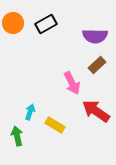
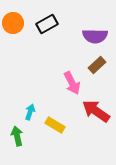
black rectangle: moved 1 px right
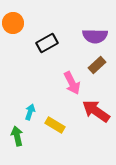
black rectangle: moved 19 px down
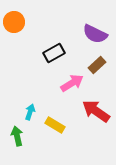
orange circle: moved 1 px right, 1 px up
purple semicircle: moved 2 px up; rotated 25 degrees clockwise
black rectangle: moved 7 px right, 10 px down
pink arrow: rotated 95 degrees counterclockwise
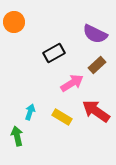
yellow rectangle: moved 7 px right, 8 px up
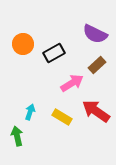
orange circle: moved 9 px right, 22 px down
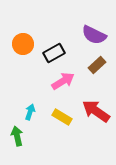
purple semicircle: moved 1 px left, 1 px down
pink arrow: moved 9 px left, 2 px up
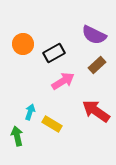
yellow rectangle: moved 10 px left, 7 px down
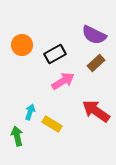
orange circle: moved 1 px left, 1 px down
black rectangle: moved 1 px right, 1 px down
brown rectangle: moved 1 px left, 2 px up
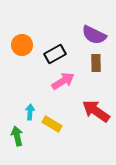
brown rectangle: rotated 48 degrees counterclockwise
cyan arrow: rotated 14 degrees counterclockwise
